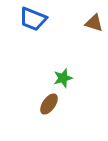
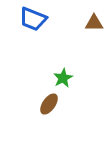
brown triangle: rotated 18 degrees counterclockwise
green star: rotated 12 degrees counterclockwise
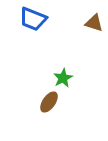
brown triangle: rotated 18 degrees clockwise
brown ellipse: moved 2 px up
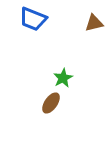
brown triangle: rotated 30 degrees counterclockwise
brown ellipse: moved 2 px right, 1 px down
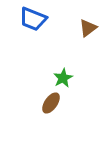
brown triangle: moved 6 px left, 5 px down; rotated 24 degrees counterclockwise
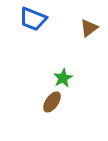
brown triangle: moved 1 px right
brown ellipse: moved 1 px right, 1 px up
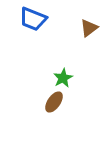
brown ellipse: moved 2 px right
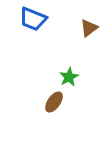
green star: moved 6 px right, 1 px up
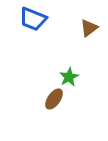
brown ellipse: moved 3 px up
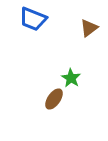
green star: moved 2 px right, 1 px down; rotated 12 degrees counterclockwise
